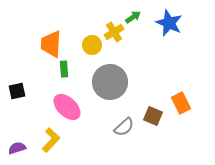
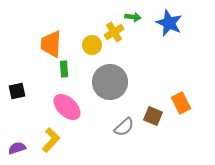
green arrow: rotated 42 degrees clockwise
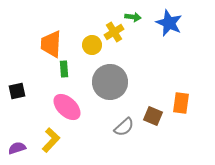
orange rectangle: rotated 35 degrees clockwise
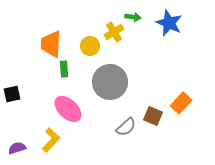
yellow circle: moved 2 px left, 1 px down
black square: moved 5 px left, 3 px down
orange rectangle: rotated 35 degrees clockwise
pink ellipse: moved 1 px right, 2 px down
gray semicircle: moved 2 px right
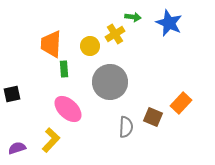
yellow cross: moved 1 px right, 2 px down
brown square: moved 1 px down
gray semicircle: rotated 45 degrees counterclockwise
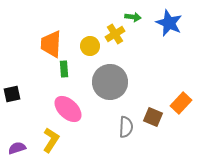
yellow L-shape: rotated 10 degrees counterclockwise
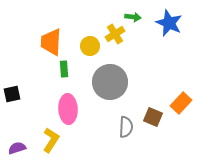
orange trapezoid: moved 2 px up
pink ellipse: rotated 44 degrees clockwise
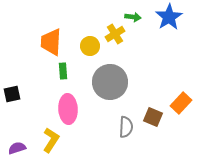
blue star: moved 6 px up; rotated 16 degrees clockwise
green rectangle: moved 1 px left, 2 px down
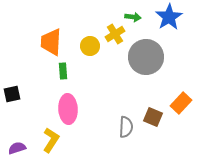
gray circle: moved 36 px right, 25 px up
